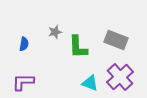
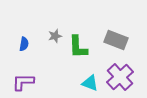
gray star: moved 4 px down
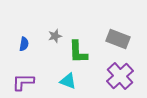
gray rectangle: moved 2 px right, 1 px up
green L-shape: moved 5 px down
purple cross: moved 1 px up
cyan triangle: moved 22 px left, 2 px up
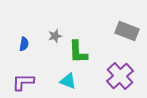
gray rectangle: moved 9 px right, 8 px up
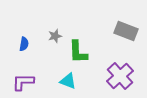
gray rectangle: moved 1 px left
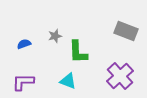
blue semicircle: rotated 120 degrees counterclockwise
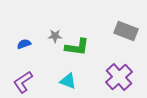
gray star: rotated 16 degrees clockwise
green L-shape: moved 1 px left, 5 px up; rotated 80 degrees counterclockwise
purple cross: moved 1 px left, 1 px down
purple L-shape: rotated 35 degrees counterclockwise
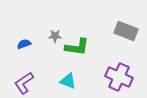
purple cross: rotated 24 degrees counterclockwise
purple L-shape: moved 1 px right, 1 px down
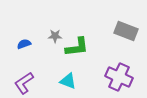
green L-shape: rotated 15 degrees counterclockwise
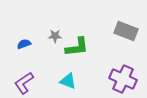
purple cross: moved 4 px right, 2 px down
